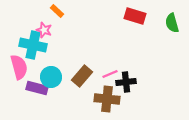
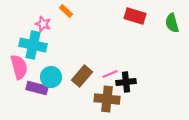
orange rectangle: moved 9 px right
pink star: moved 1 px left, 6 px up
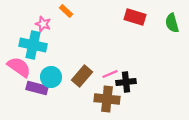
red rectangle: moved 1 px down
pink semicircle: rotated 40 degrees counterclockwise
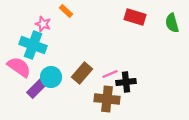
cyan cross: rotated 8 degrees clockwise
brown rectangle: moved 3 px up
purple rectangle: rotated 60 degrees counterclockwise
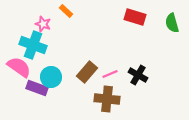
brown rectangle: moved 5 px right, 1 px up
black cross: moved 12 px right, 7 px up; rotated 36 degrees clockwise
purple rectangle: rotated 65 degrees clockwise
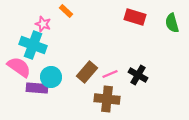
purple rectangle: rotated 15 degrees counterclockwise
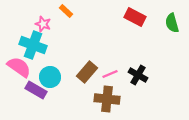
red rectangle: rotated 10 degrees clockwise
cyan circle: moved 1 px left
purple rectangle: moved 1 px left, 2 px down; rotated 25 degrees clockwise
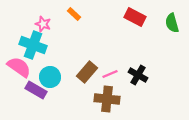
orange rectangle: moved 8 px right, 3 px down
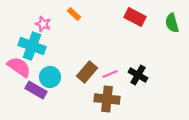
cyan cross: moved 1 px left, 1 px down
